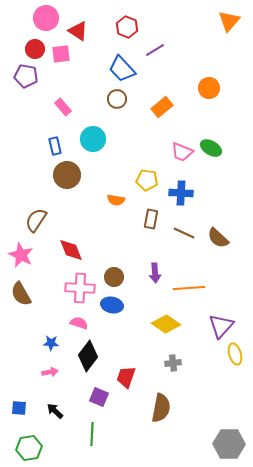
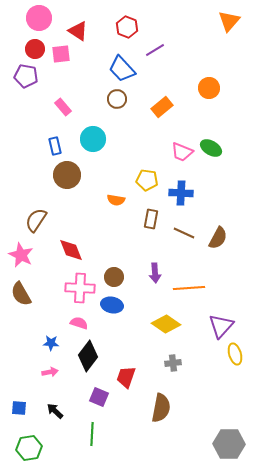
pink circle at (46, 18): moved 7 px left
brown semicircle at (218, 238): rotated 105 degrees counterclockwise
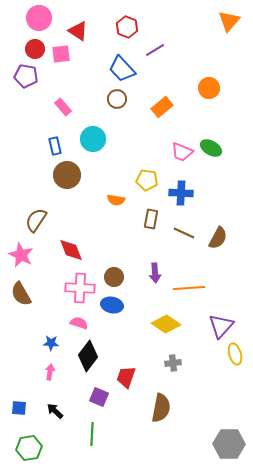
pink arrow at (50, 372): rotated 70 degrees counterclockwise
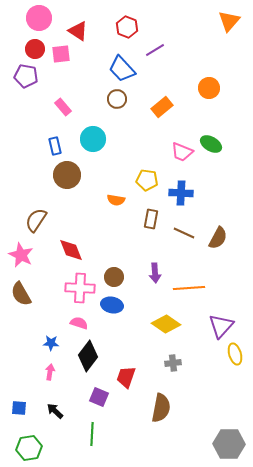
green ellipse at (211, 148): moved 4 px up
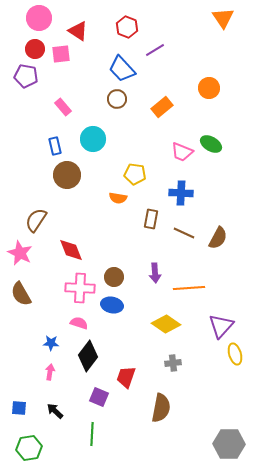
orange triangle at (229, 21): moved 6 px left, 3 px up; rotated 15 degrees counterclockwise
yellow pentagon at (147, 180): moved 12 px left, 6 px up
orange semicircle at (116, 200): moved 2 px right, 2 px up
pink star at (21, 255): moved 1 px left, 2 px up
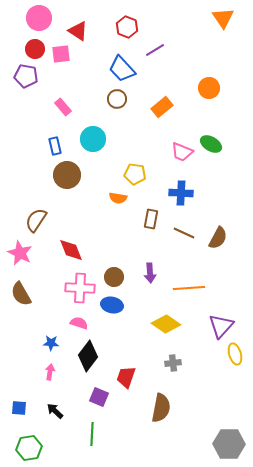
purple arrow at (155, 273): moved 5 px left
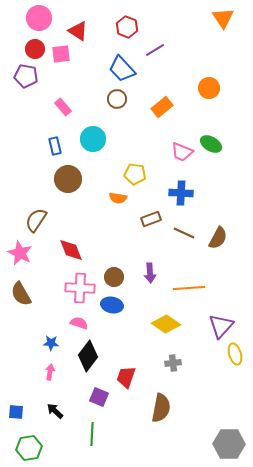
brown circle at (67, 175): moved 1 px right, 4 px down
brown rectangle at (151, 219): rotated 60 degrees clockwise
blue square at (19, 408): moved 3 px left, 4 px down
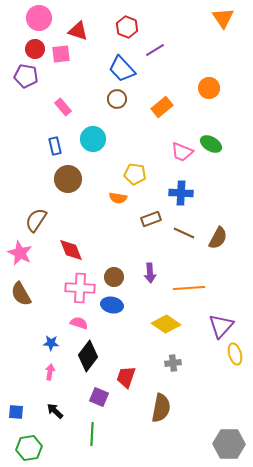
red triangle at (78, 31): rotated 15 degrees counterclockwise
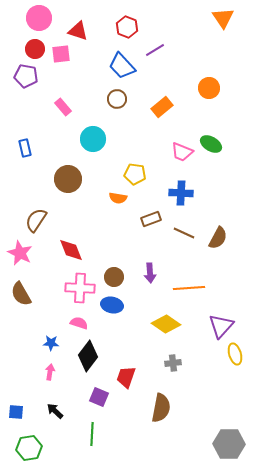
blue trapezoid at (122, 69): moved 3 px up
blue rectangle at (55, 146): moved 30 px left, 2 px down
